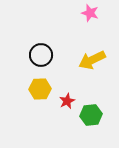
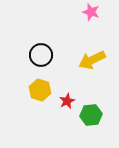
pink star: moved 1 px right, 1 px up
yellow hexagon: moved 1 px down; rotated 20 degrees clockwise
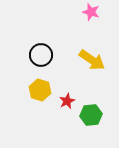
yellow arrow: rotated 120 degrees counterclockwise
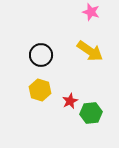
yellow arrow: moved 2 px left, 9 px up
red star: moved 3 px right
green hexagon: moved 2 px up
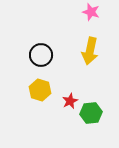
yellow arrow: rotated 68 degrees clockwise
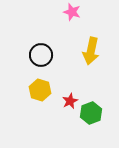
pink star: moved 19 px left
yellow arrow: moved 1 px right
green hexagon: rotated 15 degrees counterclockwise
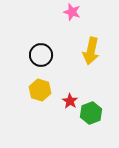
red star: rotated 14 degrees counterclockwise
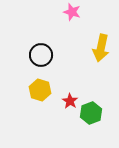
yellow arrow: moved 10 px right, 3 px up
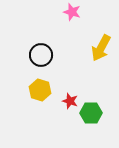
yellow arrow: rotated 16 degrees clockwise
red star: rotated 14 degrees counterclockwise
green hexagon: rotated 20 degrees clockwise
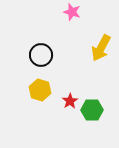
red star: rotated 21 degrees clockwise
green hexagon: moved 1 px right, 3 px up
